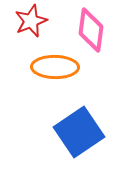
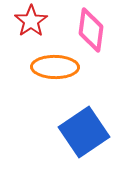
red star: rotated 12 degrees counterclockwise
blue square: moved 5 px right
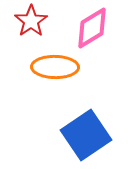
pink diamond: moved 1 px right, 2 px up; rotated 51 degrees clockwise
blue square: moved 2 px right, 3 px down
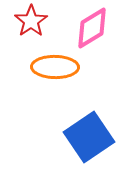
blue square: moved 3 px right, 2 px down
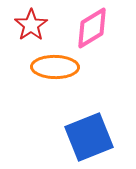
red star: moved 4 px down
blue square: rotated 12 degrees clockwise
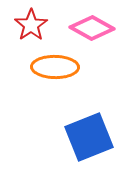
pink diamond: rotated 60 degrees clockwise
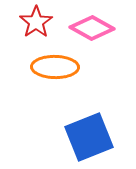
red star: moved 5 px right, 3 px up
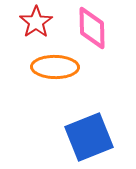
pink diamond: rotated 60 degrees clockwise
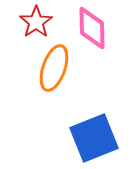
orange ellipse: moved 1 px left, 1 px down; rotated 72 degrees counterclockwise
blue square: moved 5 px right, 1 px down
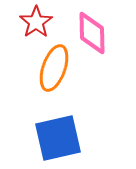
pink diamond: moved 5 px down
blue square: moved 36 px left; rotated 9 degrees clockwise
